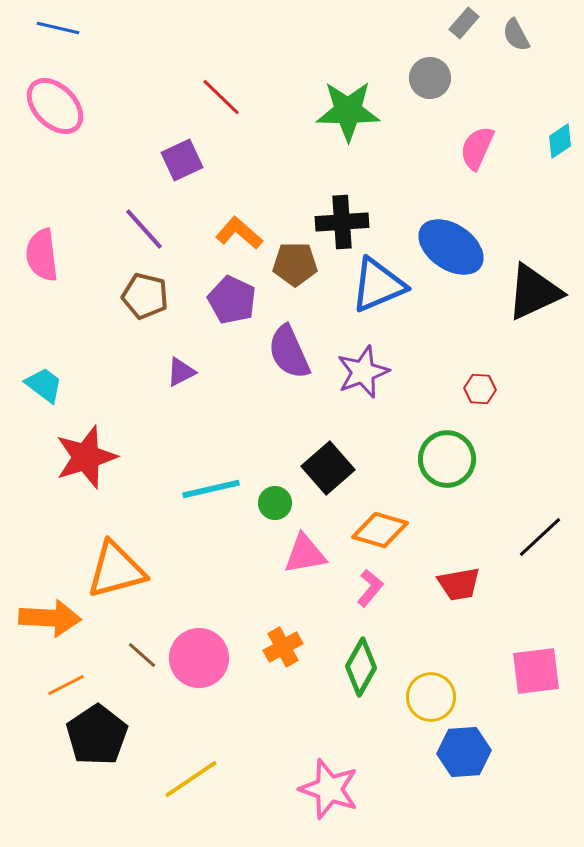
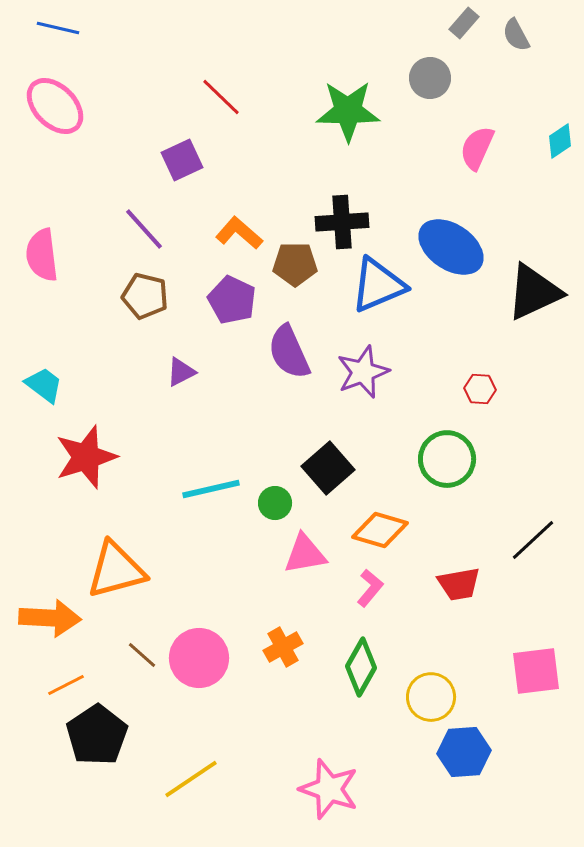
black line at (540, 537): moved 7 px left, 3 px down
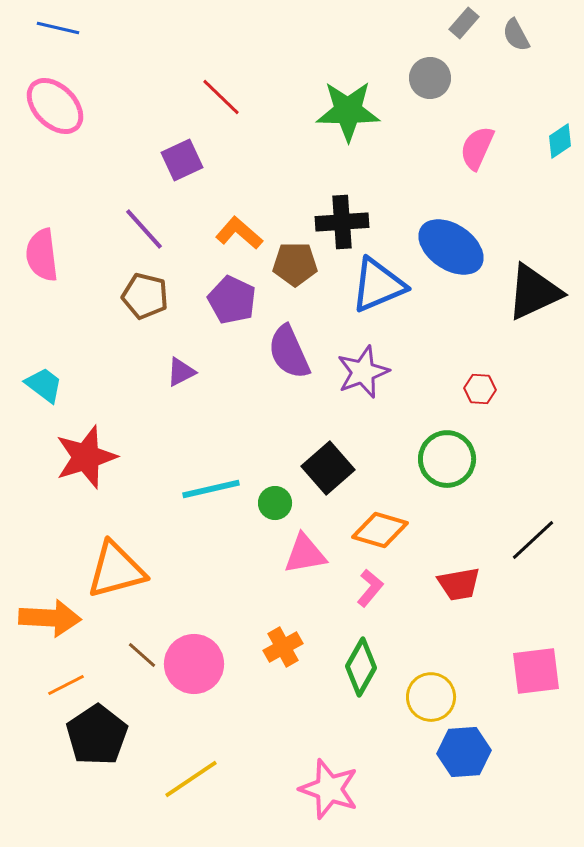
pink circle at (199, 658): moved 5 px left, 6 px down
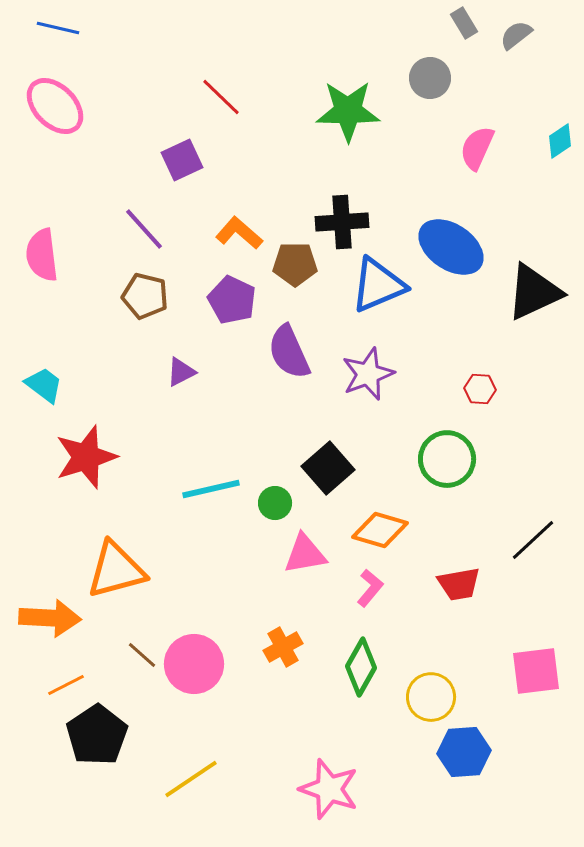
gray rectangle at (464, 23): rotated 72 degrees counterclockwise
gray semicircle at (516, 35): rotated 80 degrees clockwise
purple star at (363, 372): moved 5 px right, 2 px down
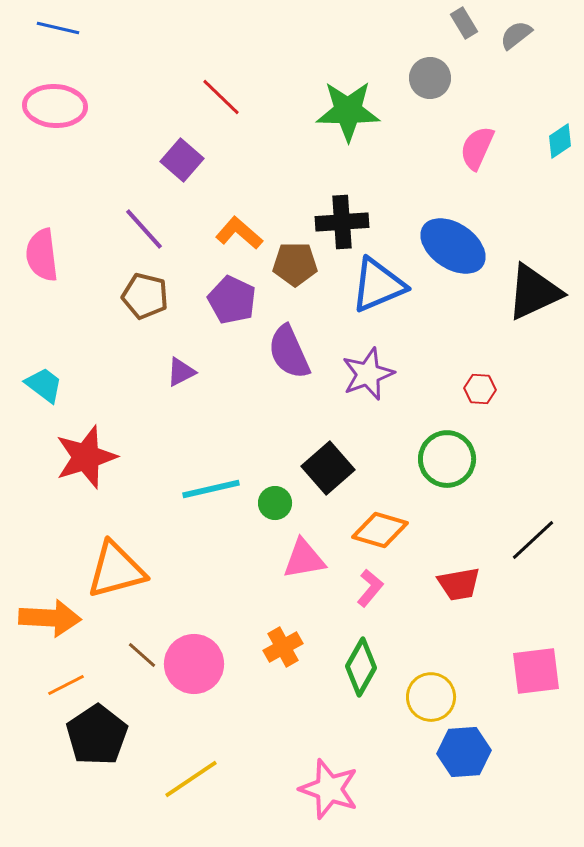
pink ellipse at (55, 106): rotated 42 degrees counterclockwise
purple square at (182, 160): rotated 24 degrees counterclockwise
blue ellipse at (451, 247): moved 2 px right, 1 px up
pink triangle at (305, 554): moved 1 px left, 5 px down
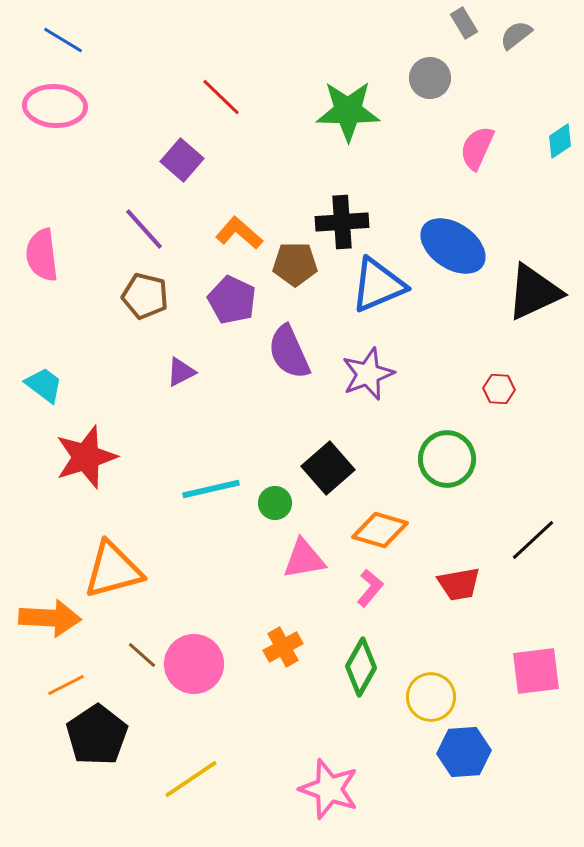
blue line at (58, 28): moved 5 px right, 12 px down; rotated 18 degrees clockwise
red hexagon at (480, 389): moved 19 px right
orange triangle at (116, 570): moved 3 px left
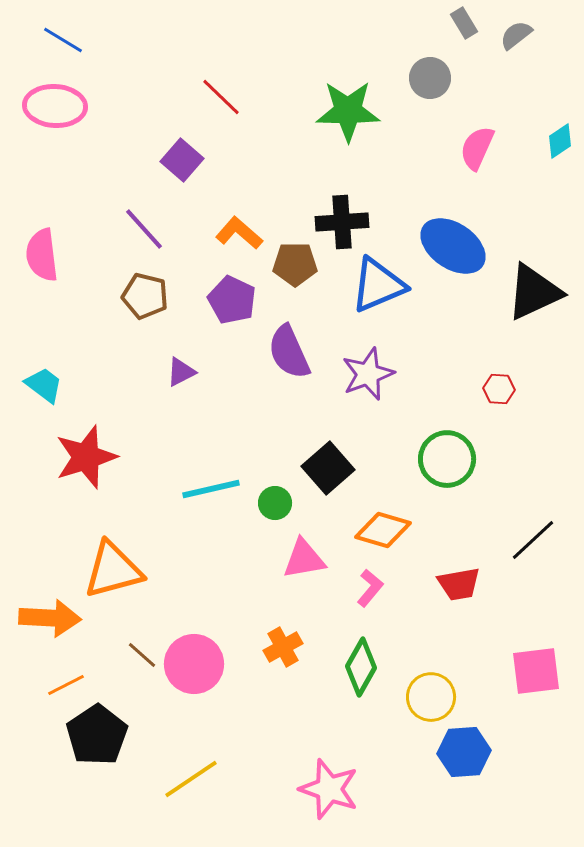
orange diamond at (380, 530): moved 3 px right
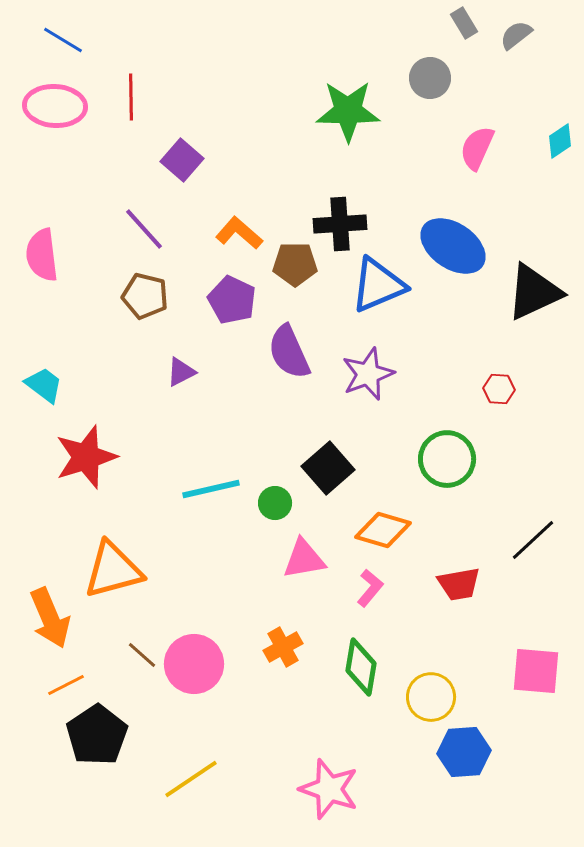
red line at (221, 97): moved 90 px left; rotated 45 degrees clockwise
black cross at (342, 222): moved 2 px left, 2 px down
orange arrow at (50, 618): rotated 64 degrees clockwise
green diamond at (361, 667): rotated 20 degrees counterclockwise
pink square at (536, 671): rotated 12 degrees clockwise
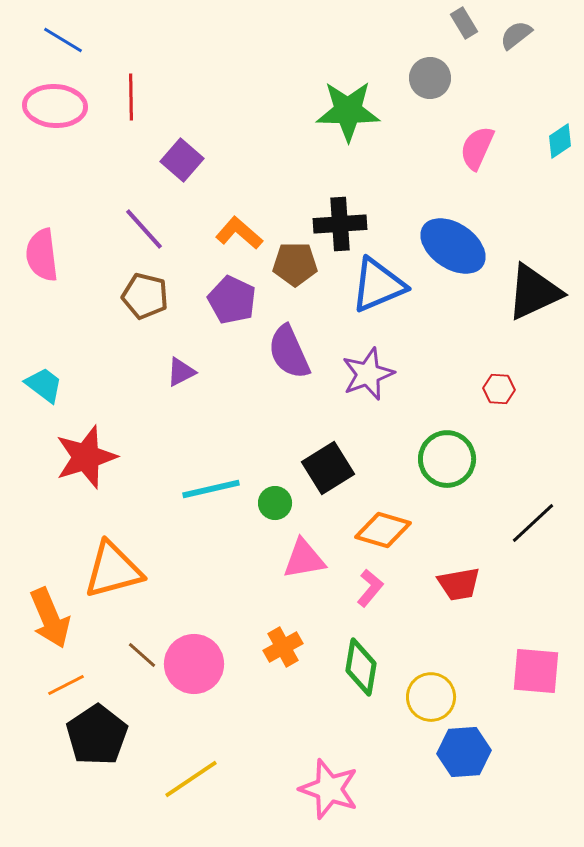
black square at (328, 468): rotated 9 degrees clockwise
black line at (533, 540): moved 17 px up
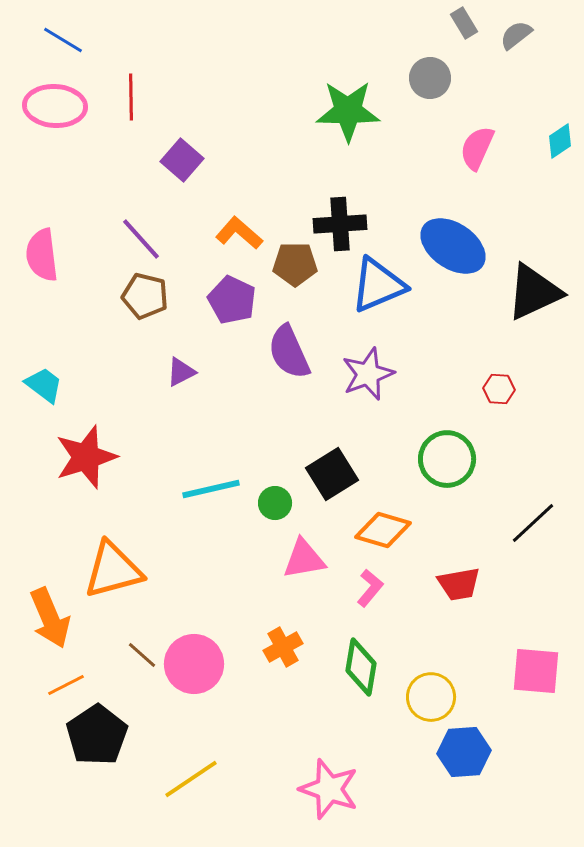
purple line at (144, 229): moved 3 px left, 10 px down
black square at (328, 468): moved 4 px right, 6 px down
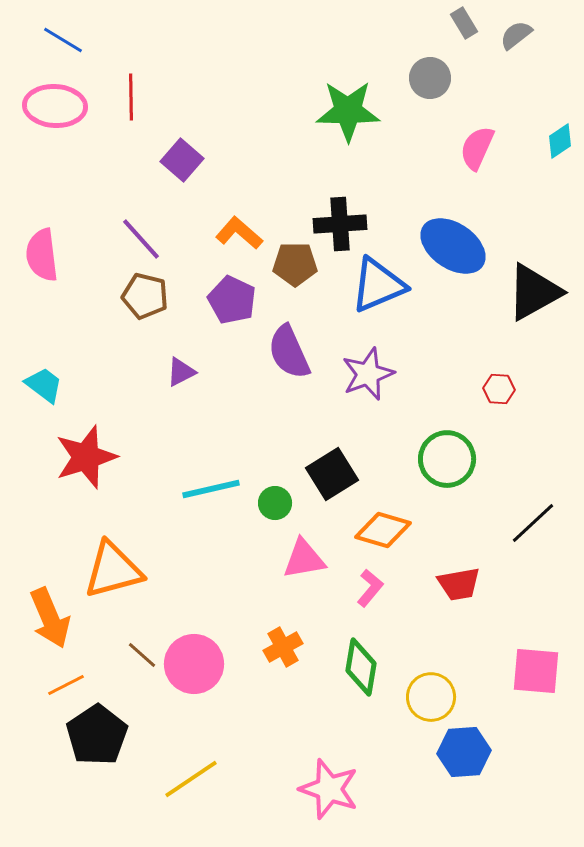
black triangle at (534, 292): rotated 4 degrees counterclockwise
